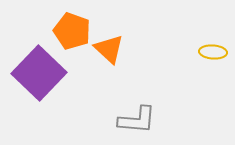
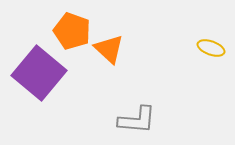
yellow ellipse: moved 2 px left, 4 px up; rotated 16 degrees clockwise
purple square: rotated 4 degrees counterclockwise
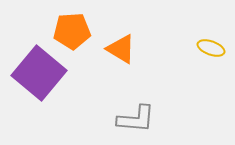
orange pentagon: rotated 24 degrees counterclockwise
orange triangle: moved 12 px right; rotated 12 degrees counterclockwise
gray L-shape: moved 1 px left, 1 px up
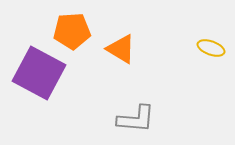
purple square: rotated 12 degrees counterclockwise
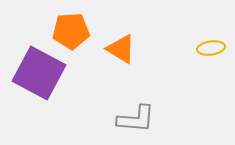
orange pentagon: moved 1 px left
yellow ellipse: rotated 28 degrees counterclockwise
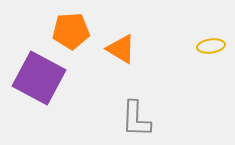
yellow ellipse: moved 2 px up
purple square: moved 5 px down
gray L-shape: rotated 87 degrees clockwise
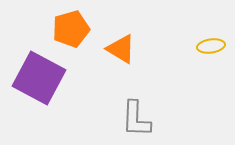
orange pentagon: moved 2 px up; rotated 12 degrees counterclockwise
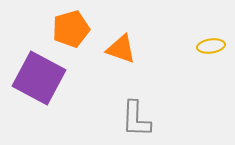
orange triangle: rotated 12 degrees counterclockwise
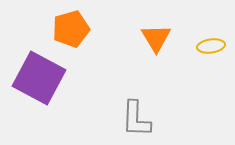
orange triangle: moved 35 px right, 11 px up; rotated 40 degrees clockwise
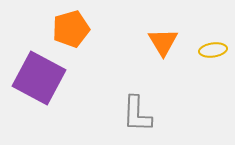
orange triangle: moved 7 px right, 4 px down
yellow ellipse: moved 2 px right, 4 px down
gray L-shape: moved 1 px right, 5 px up
